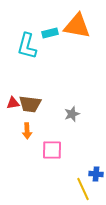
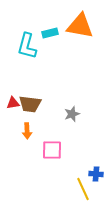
orange triangle: moved 3 px right
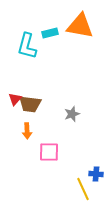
red triangle: moved 2 px right, 4 px up; rotated 40 degrees counterclockwise
pink square: moved 3 px left, 2 px down
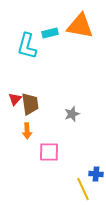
brown trapezoid: rotated 105 degrees counterclockwise
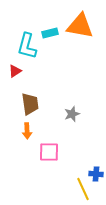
red triangle: moved 28 px up; rotated 16 degrees clockwise
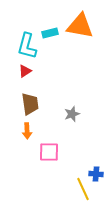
red triangle: moved 10 px right
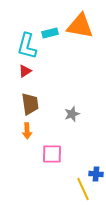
pink square: moved 3 px right, 2 px down
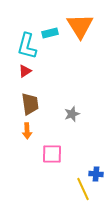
orange triangle: rotated 48 degrees clockwise
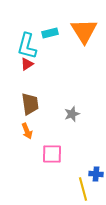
orange triangle: moved 4 px right, 5 px down
red triangle: moved 2 px right, 7 px up
orange arrow: rotated 21 degrees counterclockwise
yellow line: rotated 10 degrees clockwise
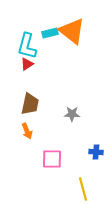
orange triangle: moved 12 px left; rotated 20 degrees counterclockwise
brown trapezoid: rotated 20 degrees clockwise
gray star: rotated 21 degrees clockwise
pink square: moved 5 px down
blue cross: moved 22 px up
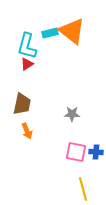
brown trapezoid: moved 8 px left
pink square: moved 24 px right, 7 px up; rotated 10 degrees clockwise
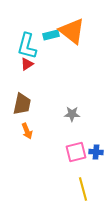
cyan rectangle: moved 1 px right, 2 px down
pink square: rotated 25 degrees counterclockwise
